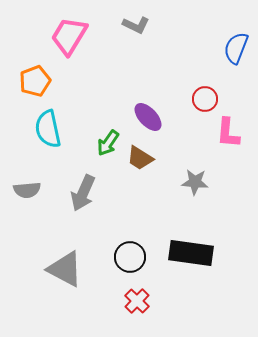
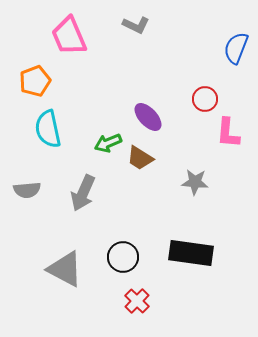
pink trapezoid: rotated 54 degrees counterclockwise
green arrow: rotated 32 degrees clockwise
black circle: moved 7 px left
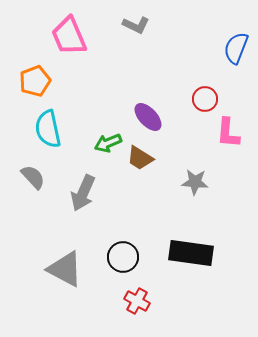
gray semicircle: moved 6 px right, 13 px up; rotated 128 degrees counterclockwise
red cross: rotated 15 degrees counterclockwise
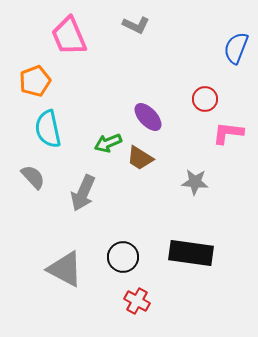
pink L-shape: rotated 92 degrees clockwise
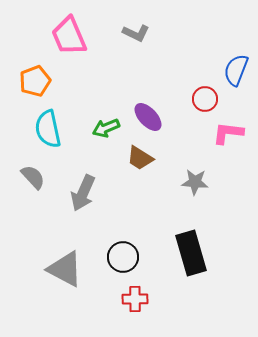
gray L-shape: moved 8 px down
blue semicircle: moved 22 px down
green arrow: moved 2 px left, 15 px up
black rectangle: rotated 66 degrees clockwise
red cross: moved 2 px left, 2 px up; rotated 30 degrees counterclockwise
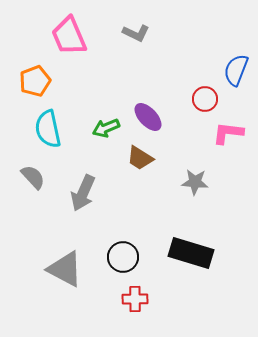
black rectangle: rotated 57 degrees counterclockwise
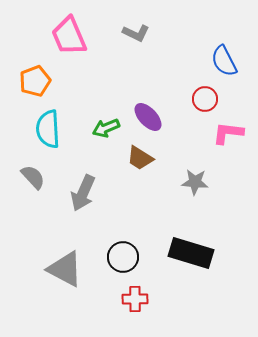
blue semicircle: moved 12 px left, 9 px up; rotated 48 degrees counterclockwise
cyan semicircle: rotated 9 degrees clockwise
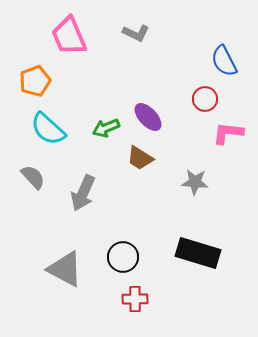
cyan semicircle: rotated 45 degrees counterclockwise
black rectangle: moved 7 px right
